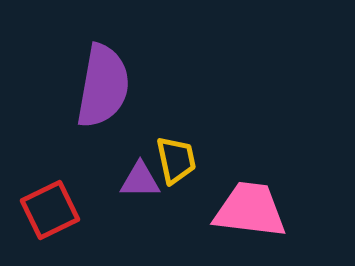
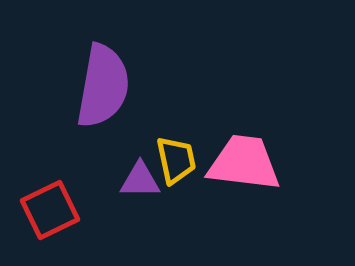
pink trapezoid: moved 6 px left, 47 px up
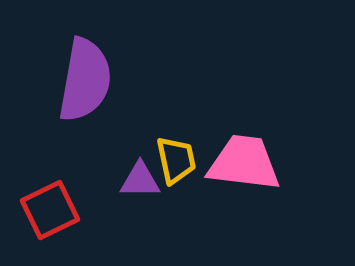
purple semicircle: moved 18 px left, 6 px up
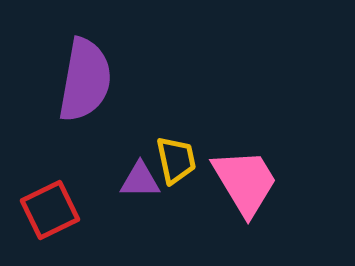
pink trapezoid: moved 1 px right, 19 px down; rotated 52 degrees clockwise
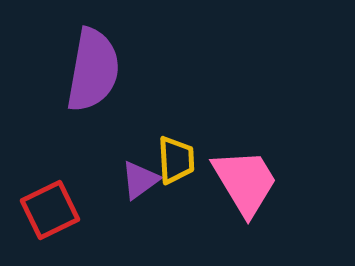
purple semicircle: moved 8 px right, 10 px up
yellow trapezoid: rotated 9 degrees clockwise
purple triangle: rotated 36 degrees counterclockwise
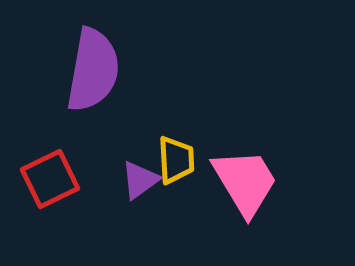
red square: moved 31 px up
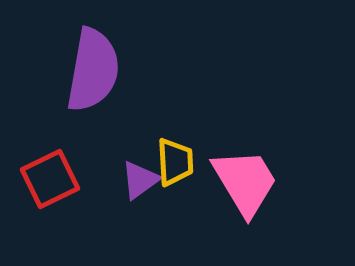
yellow trapezoid: moved 1 px left, 2 px down
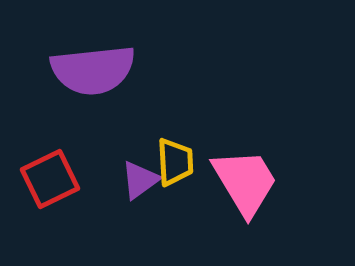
purple semicircle: rotated 74 degrees clockwise
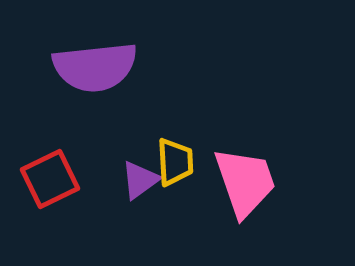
purple semicircle: moved 2 px right, 3 px up
pink trapezoid: rotated 12 degrees clockwise
